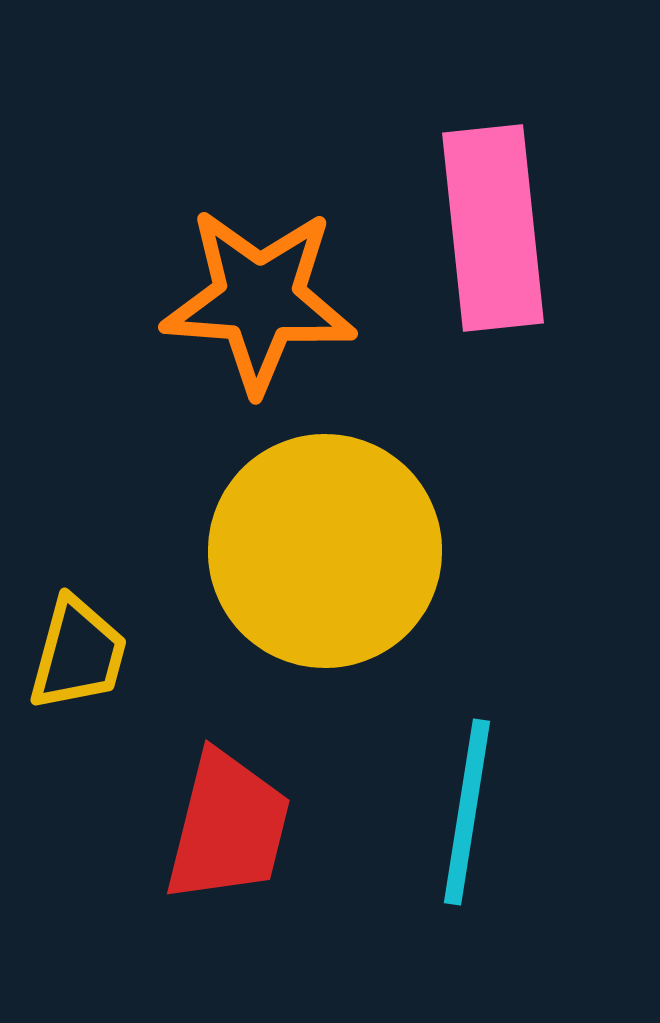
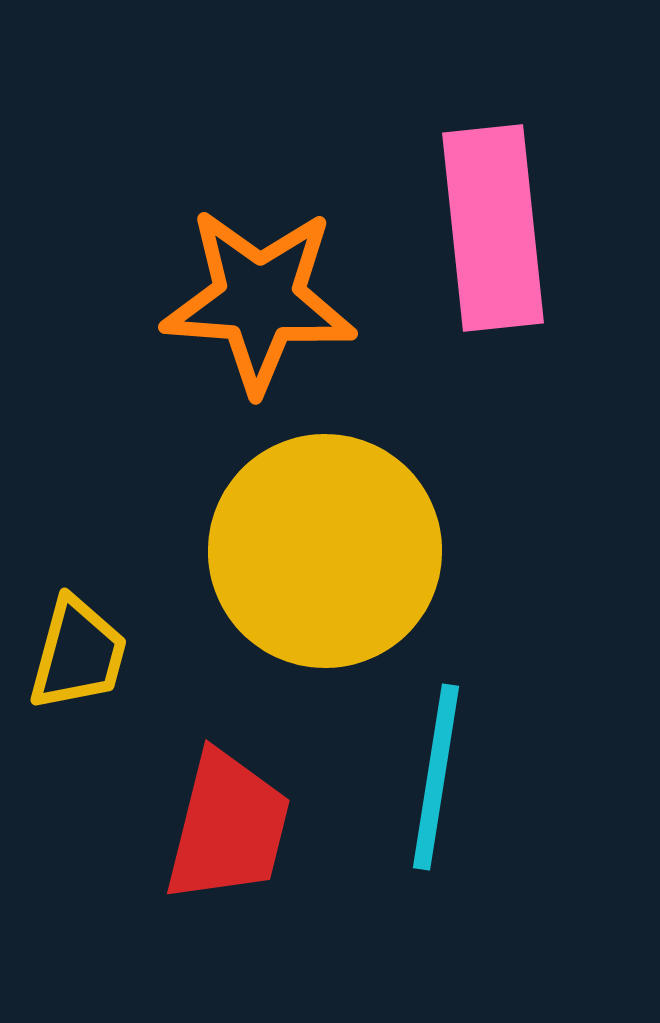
cyan line: moved 31 px left, 35 px up
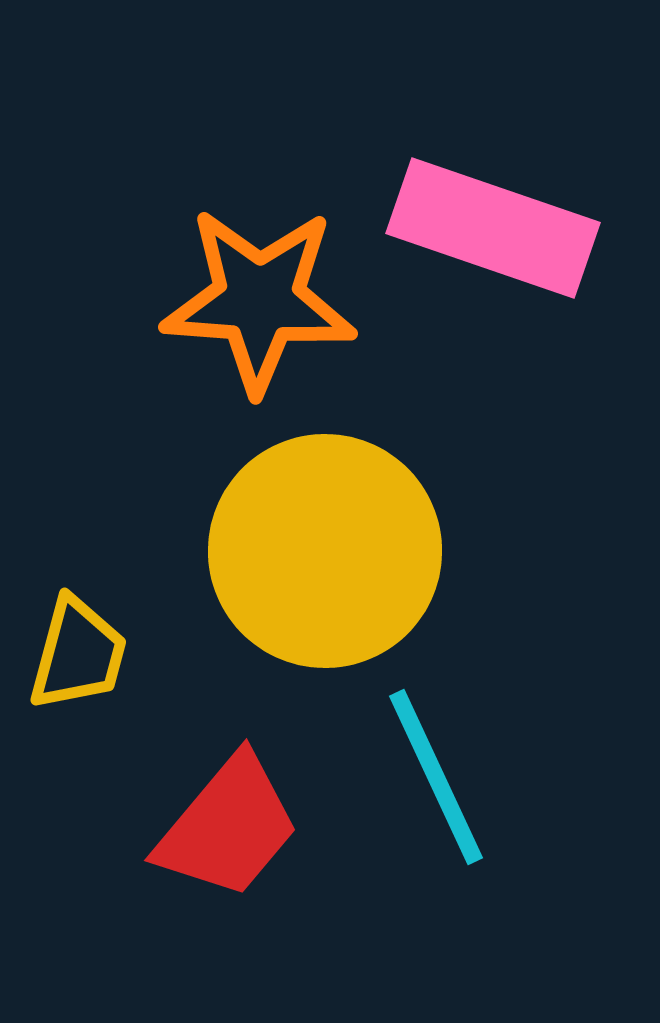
pink rectangle: rotated 65 degrees counterclockwise
cyan line: rotated 34 degrees counterclockwise
red trapezoid: rotated 26 degrees clockwise
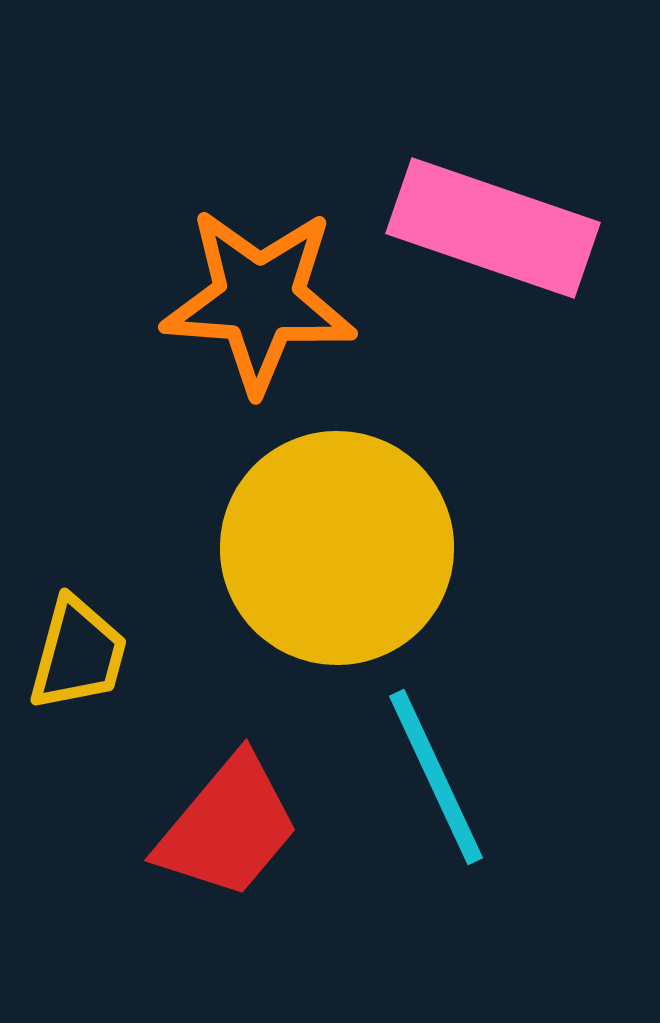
yellow circle: moved 12 px right, 3 px up
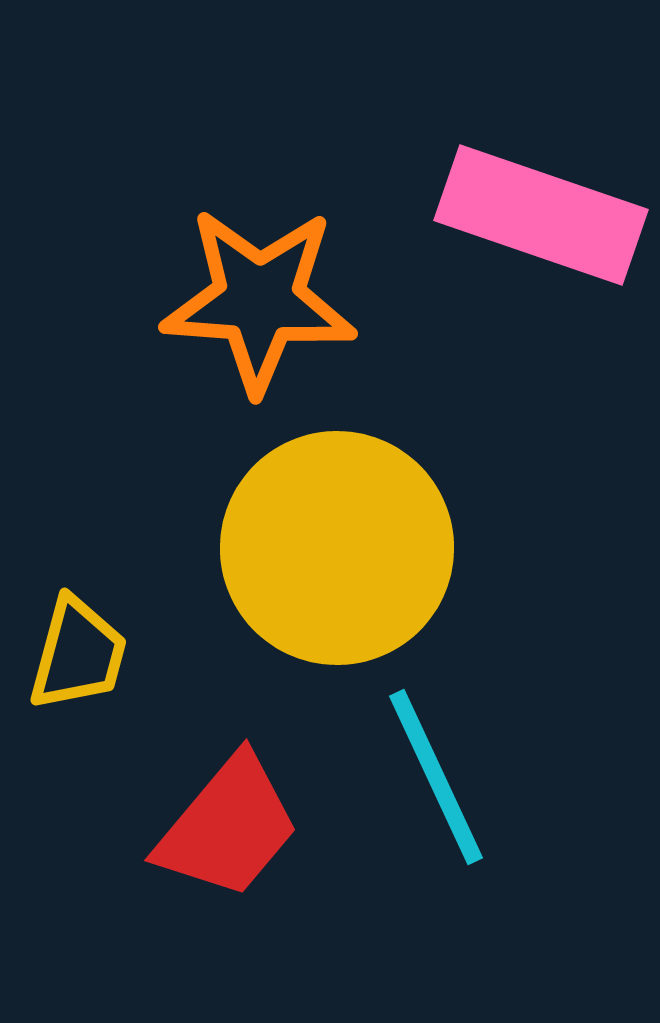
pink rectangle: moved 48 px right, 13 px up
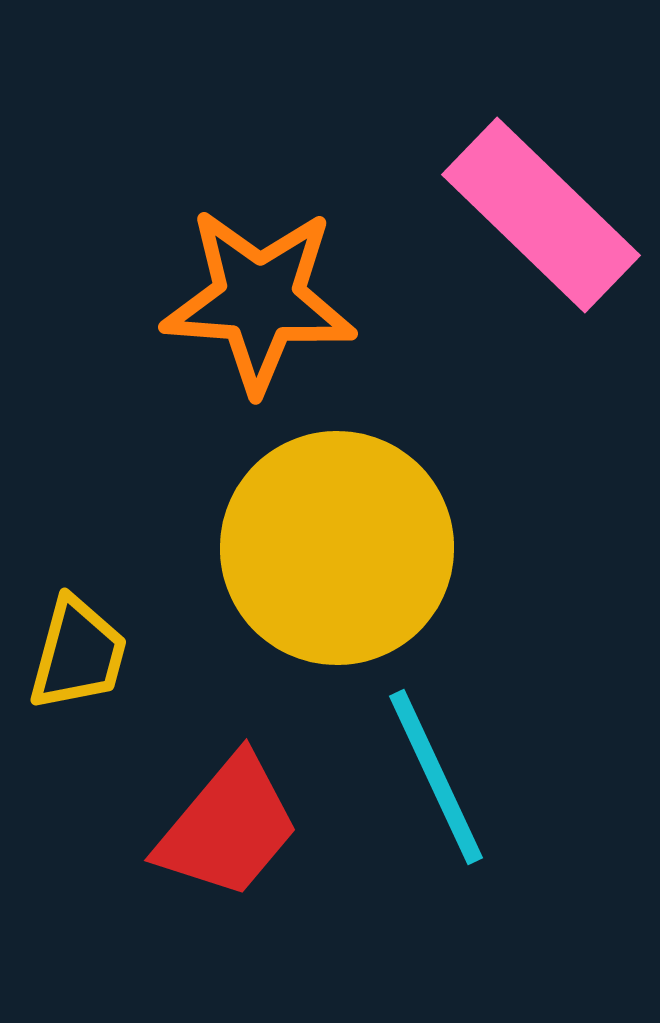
pink rectangle: rotated 25 degrees clockwise
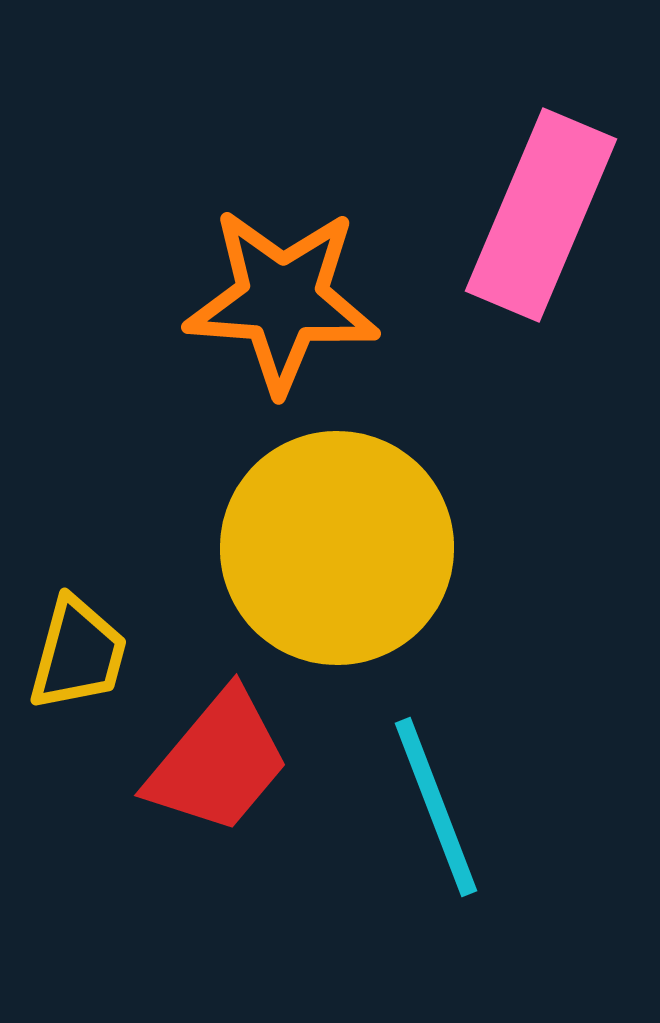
pink rectangle: rotated 69 degrees clockwise
orange star: moved 23 px right
cyan line: moved 30 px down; rotated 4 degrees clockwise
red trapezoid: moved 10 px left, 65 px up
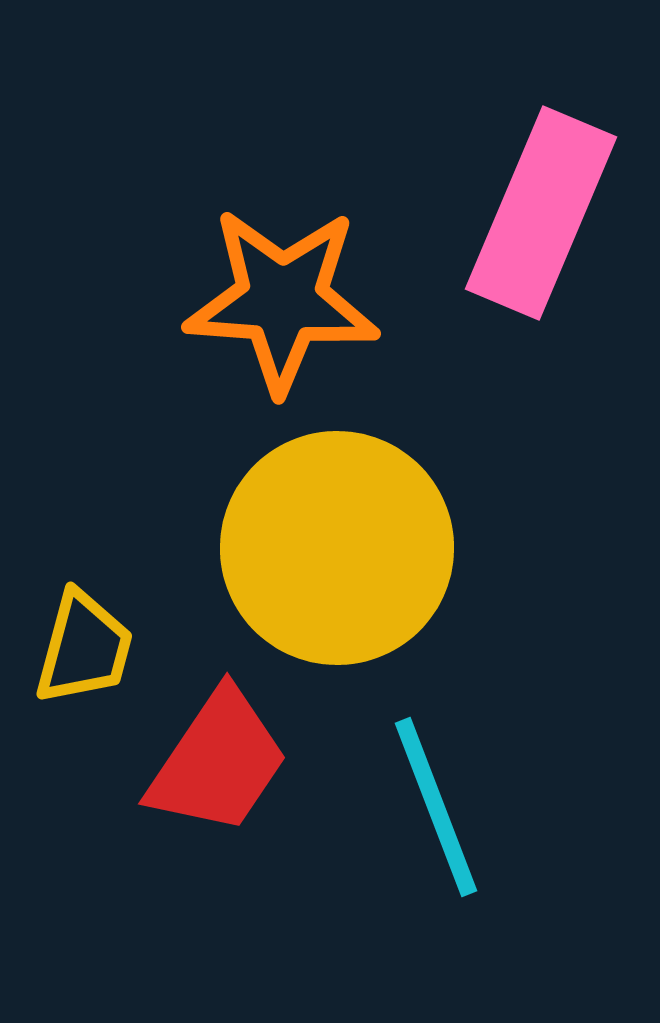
pink rectangle: moved 2 px up
yellow trapezoid: moved 6 px right, 6 px up
red trapezoid: rotated 6 degrees counterclockwise
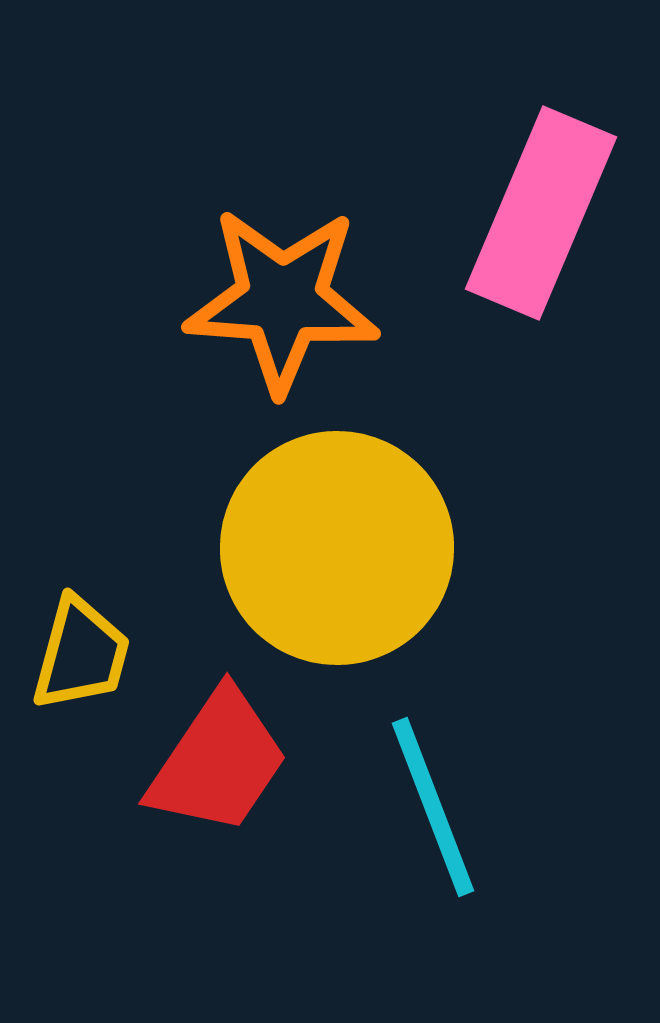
yellow trapezoid: moved 3 px left, 6 px down
cyan line: moved 3 px left
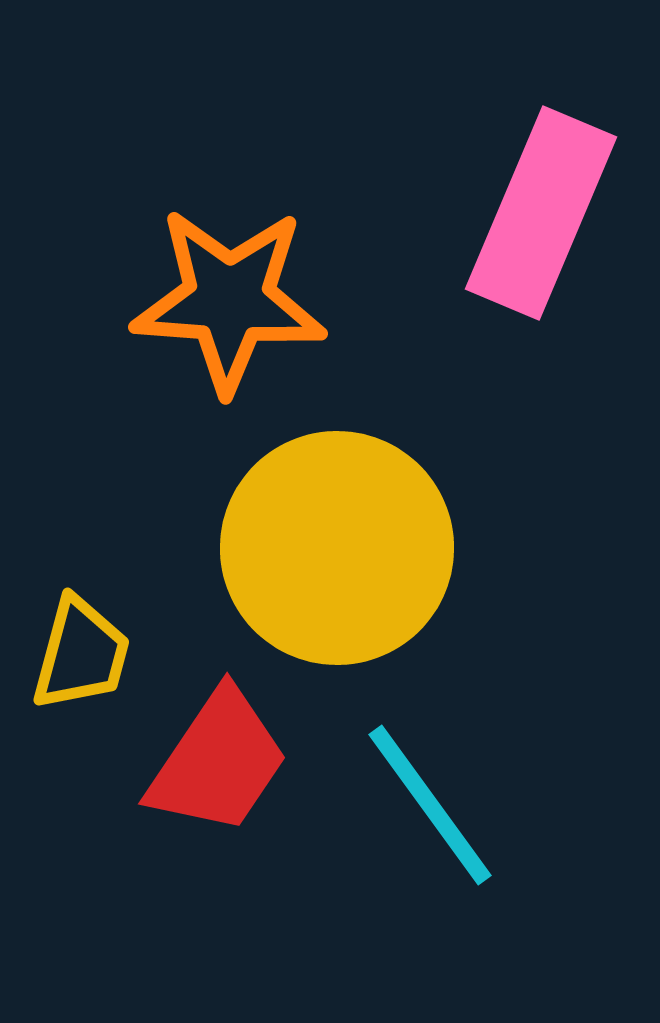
orange star: moved 53 px left
cyan line: moved 3 px left, 2 px up; rotated 15 degrees counterclockwise
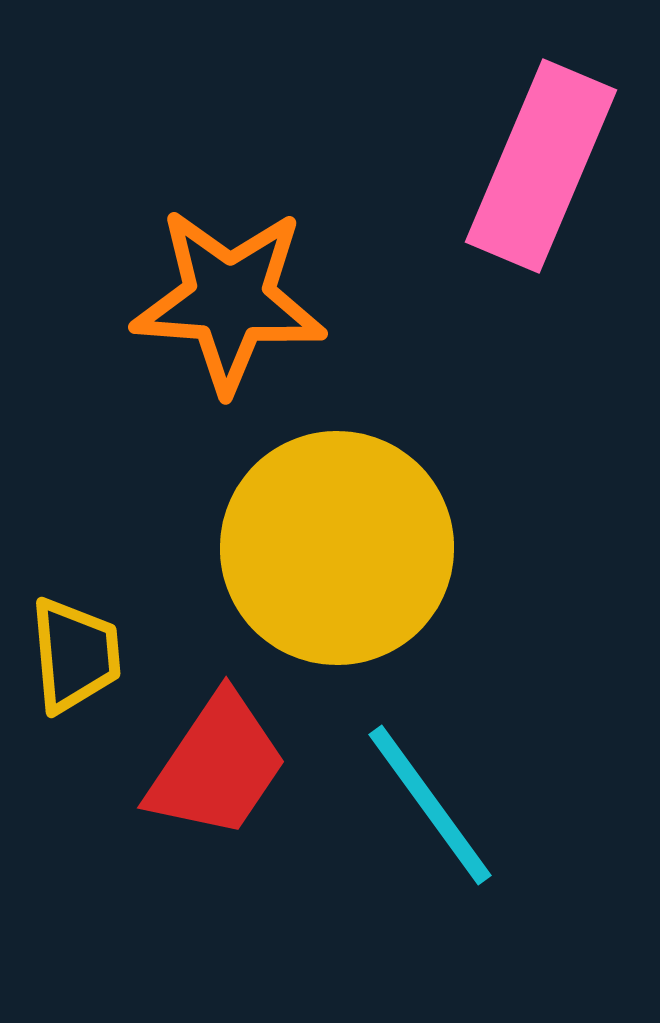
pink rectangle: moved 47 px up
yellow trapezoid: moved 6 px left, 1 px down; rotated 20 degrees counterclockwise
red trapezoid: moved 1 px left, 4 px down
